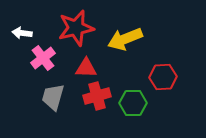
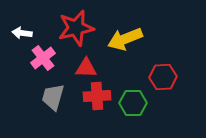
red cross: rotated 12 degrees clockwise
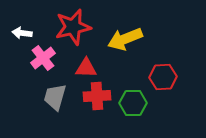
red star: moved 3 px left, 1 px up
gray trapezoid: moved 2 px right
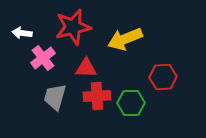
green hexagon: moved 2 px left
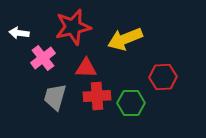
white arrow: moved 3 px left
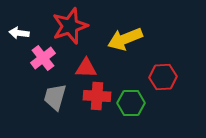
red star: moved 3 px left, 1 px up; rotated 6 degrees counterclockwise
red cross: rotated 8 degrees clockwise
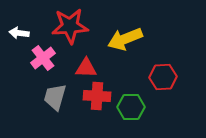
red star: rotated 15 degrees clockwise
green hexagon: moved 4 px down
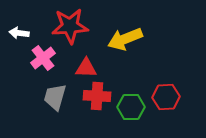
red hexagon: moved 3 px right, 20 px down
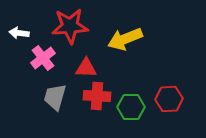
red hexagon: moved 3 px right, 2 px down
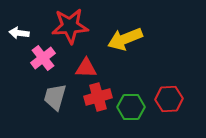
red cross: moved 1 px right, 1 px down; rotated 20 degrees counterclockwise
